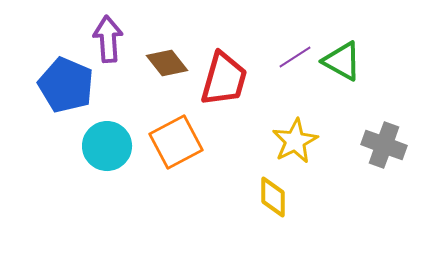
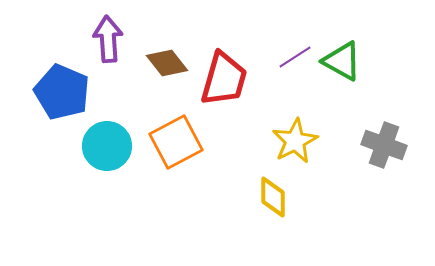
blue pentagon: moved 4 px left, 7 px down
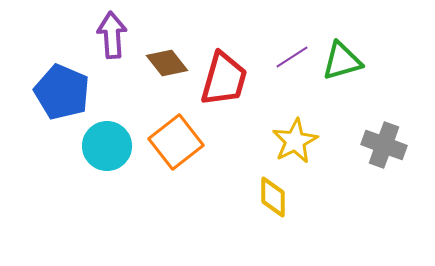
purple arrow: moved 4 px right, 4 px up
purple line: moved 3 px left
green triangle: rotated 45 degrees counterclockwise
orange square: rotated 10 degrees counterclockwise
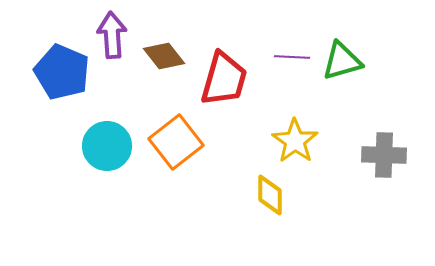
purple line: rotated 36 degrees clockwise
brown diamond: moved 3 px left, 7 px up
blue pentagon: moved 20 px up
yellow star: rotated 9 degrees counterclockwise
gray cross: moved 10 px down; rotated 18 degrees counterclockwise
yellow diamond: moved 3 px left, 2 px up
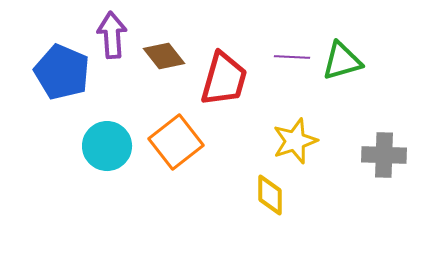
yellow star: rotated 18 degrees clockwise
